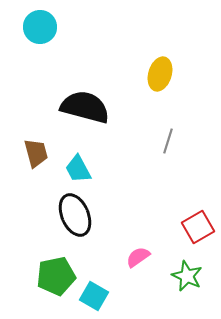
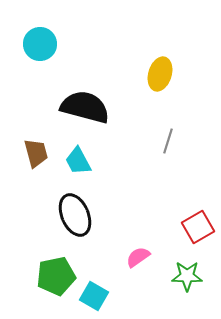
cyan circle: moved 17 px down
cyan trapezoid: moved 8 px up
green star: rotated 24 degrees counterclockwise
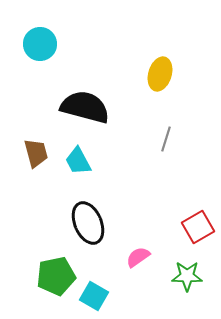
gray line: moved 2 px left, 2 px up
black ellipse: moved 13 px right, 8 px down
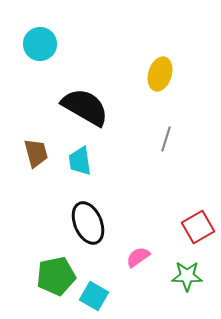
black semicircle: rotated 15 degrees clockwise
cyan trapezoid: moved 2 px right; rotated 20 degrees clockwise
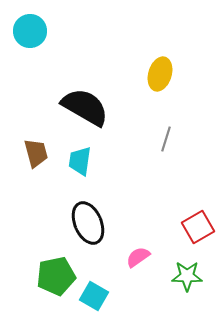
cyan circle: moved 10 px left, 13 px up
cyan trapezoid: rotated 16 degrees clockwise
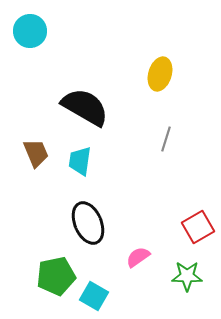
brown trapezoid: rotated 8 degrees counterclockwise
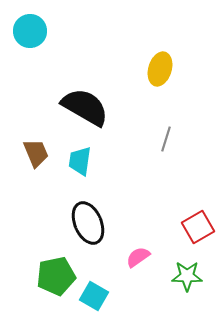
yellow ellipse: moved 5 px up
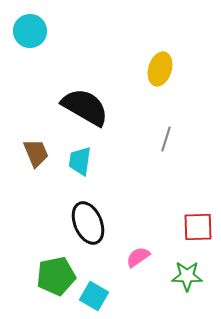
red square: rotated 28 degrees clockwise
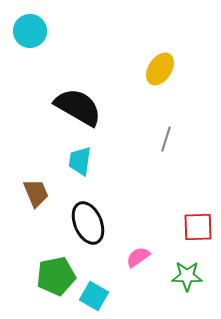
yellow ellipse: rotated 16 degrees clockwise
black semicircle: moved 7 px left
brown trapezoid: moved 40 px down
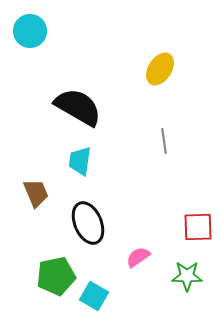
gray line: moved 2 px left, 2 px down; rotated 25 degrees counterclockwise
